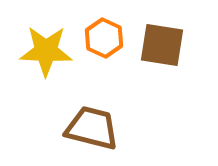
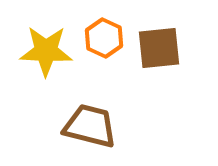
brown square: moved 3 px left, 3 px down; rotated 15 degrees counterclockwise
brown trapezoid: moved 2 px left, 2 px up
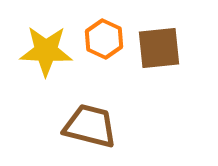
orange hexagon: moved 1 px down
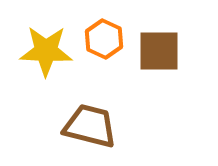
brown square: moved 3 px down; rotated 6 degrees clockwise
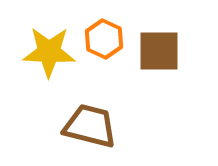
yellow star: moved 3 px right, 1 px down
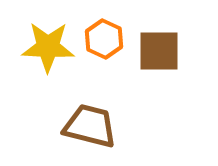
yellow star: moved 1 px left, 5 px up
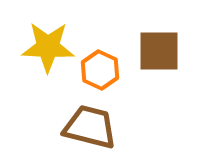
orange hexagon: moved 4 px left, 31 px down
brown trapezoid: moved 1 px down
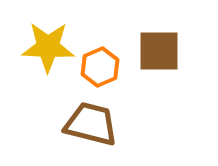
orange hexagon: moved 3 px up; rotated 12 degrees clockwise
brown trapezoid: moved 1 px right, 3 px up
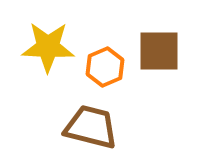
orange hexagon: moved 5 px right
brown trapezoid: moved 3 px down
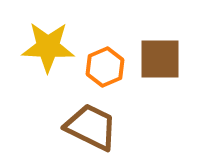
brown square: moved 1 px right, 8 px down
brown trapezoid: rotated 12 degrees clockwise
